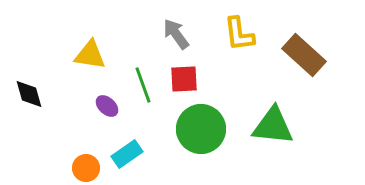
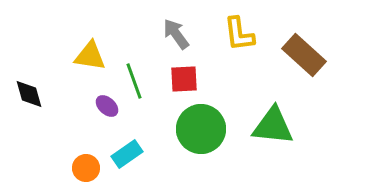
yellow triangle: moved 1 px down
green line: moved 9 px left, 4 px up
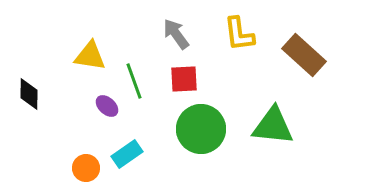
black diamond: rotated 16 degrees clockwise
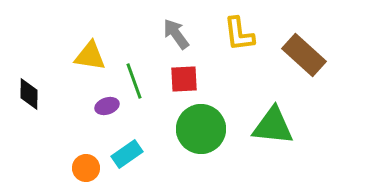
purple ellipse: rotated 60 degrees counterclockwise
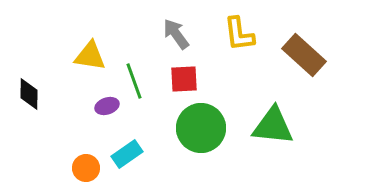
green circle: moved 1 px up
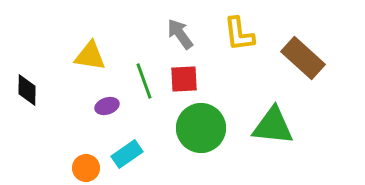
gray arrow: moved 4 px right
brown rectangle: moved 1 px left, 3 px down
green line: moved 10 px right
black diamond: moved 2 px left, 4 px up
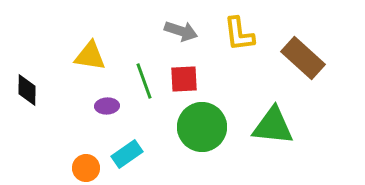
gray arrow: moved 1 px right, 3 px up; rotated 144 degrees clockwise
purple ellipse: rotated 15 degrees clockwise
green circle: moved 1 px right, 1 px up
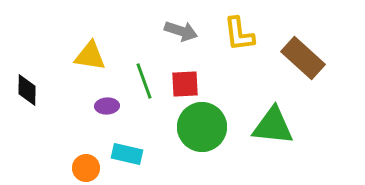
red square: moved 1 px right, 5 px down
cyan rectangle: rotated 48 degrees clockwise
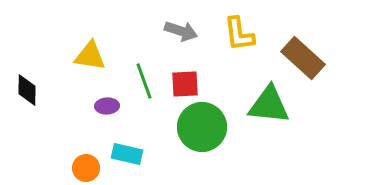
green triangle: moved 4 px left, 21 px up
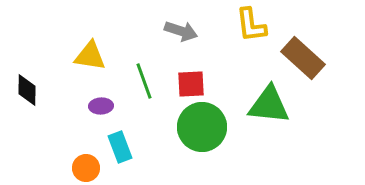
yellow L-shape: moved 12 px right, 9 px up
red square: moved 6 px right
purple ellipse: moved 6 px left
cyan rectangle: moved 7 px left, 7 px up; rotated 56 degrees clockwise
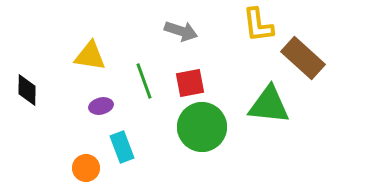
yellow L-shape: moved 7 px right
red square: moved 1 px left, 1 px up; rotated 8 degrees counterclockwise
purple ellipse: rotated 10 degrees counterclockwise
cyan rectangle: moved 2 px right
